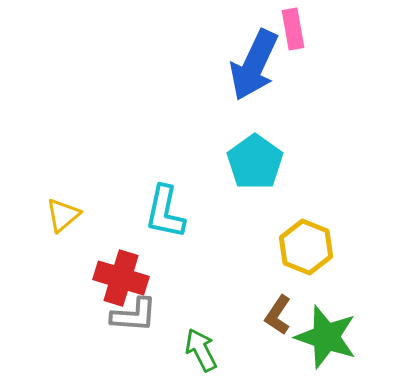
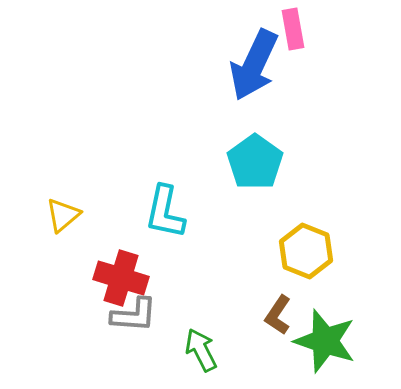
yellow hexagon: moved 4 px down
green star: moved 1 px left, 4 px down
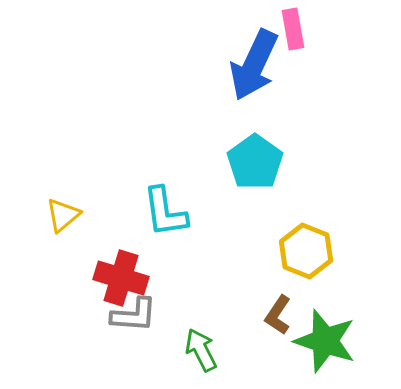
cyan L-shape: rotated 20 degrees counterclockwise
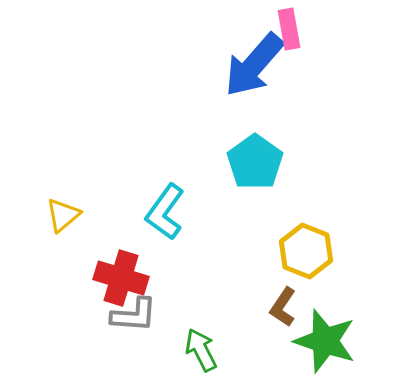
pink rectangle: moved 4 px left
blue arrow: rotated 16 degrees clockwise
cyan L-shape: rotated 44 degrees clockwise
brown L-shape: moved 5 px right, 8 px up
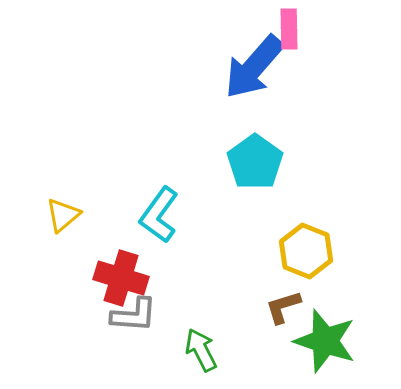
pink rectangle: rotated 9 degrees clockwise
blue arrow: moved 2 px down
cyan L-shape: moved 6 px left, 3 px down
brown L-shape: rotated 39 degrees clockwise
